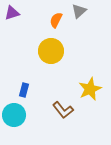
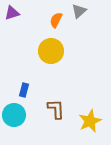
yellow star: moved 32 px down
brown L-shape: moved 7 px left, 1 px up; rotated 145 degrees counterclockwise
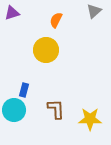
gray triangle: moved 15 px right
yellow circle: moved 5 px left, 1 px up
cyan circle: moved 5 px up
yellow star: moved 2 px up; rotated 25 degrees clockwise
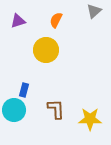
purple triangle: moved 6 px right, 8 px down
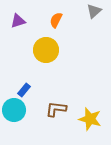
blue rectangle: rotated 24 degrees clockwise
brown L-shape: rotated 80 degrees counterclockwise
yellow star: rotated 15 degrees clockwise
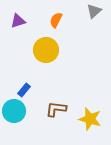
cyan circle: moved 1 px down
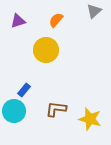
orange semicircle: rotated 14 degrees clockwise
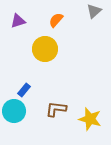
yellow circle: moved 1 px left, 1 px up
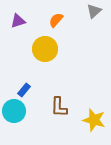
brown L-shape: moved 3 px right, 2 px up; rotated 95 degrees counterclockwise
yellow star: moved 4 px right, 1 px down
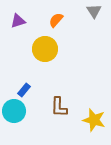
gray triangle: rotated 21 degrees counterclockwise
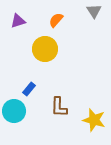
blue rectangle: moved 5 px right, 1 px up
